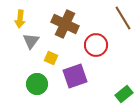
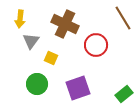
purple square: moved 3 px right, 12 px down
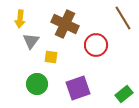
yellow square: moved 1 px up; rotated 16 degrees counterclockwise
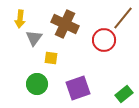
brown line: rotated 70 degrees clockwise
gray triangle: moved 3 px right, 3 px up
red circle: moved 8 px right, 5 px up
yellow square: moved 1 px down
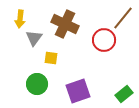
purple square: moved 3 px down
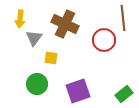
brown line: rotated 45 degrees counterclockwise
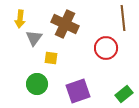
red circle: moved 2 px right, 8 px down
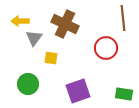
yellow arrow: moved 2 px down; rotated 84 degrees clockwise
green circle: moved 9 px left
green rectangle: rotated 48 degrees clockwise
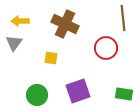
gray triangle: moved 20 px left, 5 px down
green circle: moved 9 px right, 11 px down
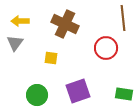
gray triangle: moved 1 px right
